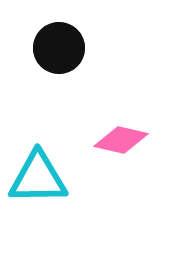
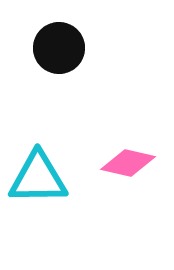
pink diamond: moved 7 px right, 23 px down
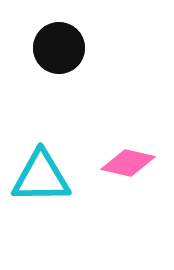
cyan triangle: moved 3 px right, 1 px up
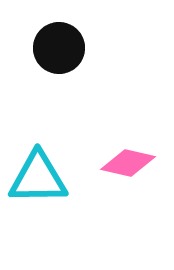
cyan triangle: moved 3 px left, 1 px down
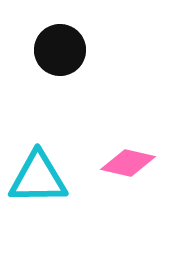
black circle: moved 1 px right, 2 px down
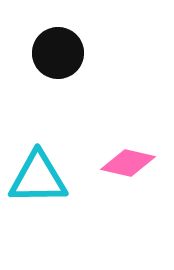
black circle: moved 2 px left, 3 px down
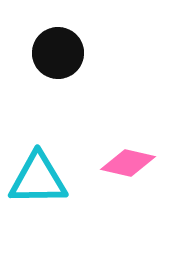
cyan triangle: moved 1 px down
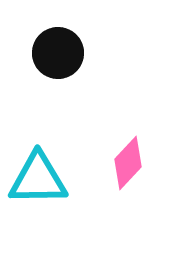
pink diamond: rotated 60 degrees counterclockwise
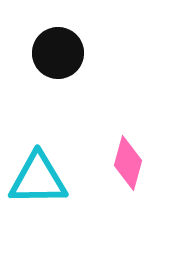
pink diamond: rotated 28 degrees counterclockwise
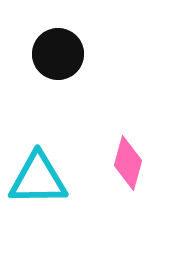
black circle: moved 1 px down
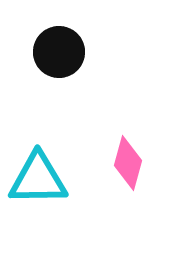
black circle: moved 1 px right, 2 px up
